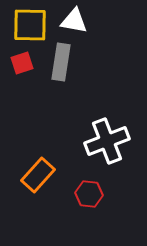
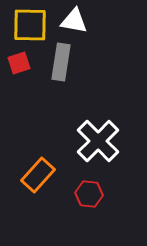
red square: moved 3 px left
white cross: moved 9 px left; rotated 24 degrees counterclockwise
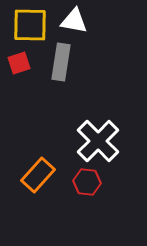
red hexagon: moved 2 px left, 12 px up
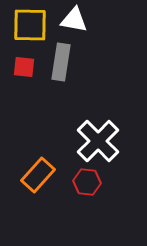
white triangle: moved 1 px up
red square: moved 5 px right, 4 px down; rotated 25 degrees clockwise
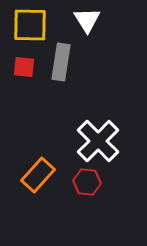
white triangle: moved 13 px right; rotated 48 degrees clockwise
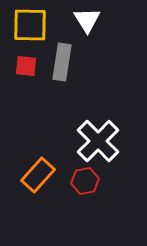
gray rectangle: moved 1 px right
red square: moved 2 px right, 1 px up
red hexagon: moved 2 px left, 1 px up; rotated 16 degrees counterclockwise
